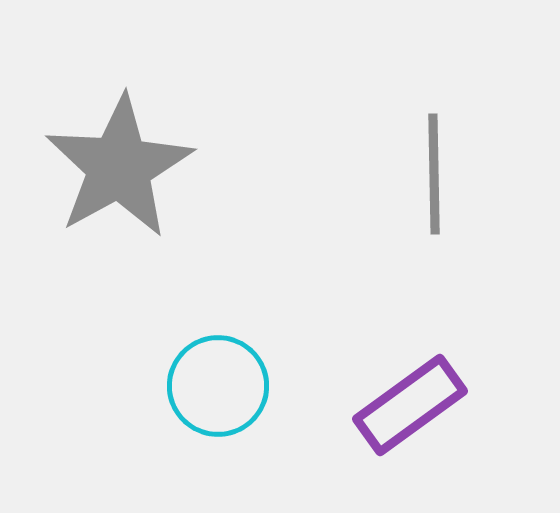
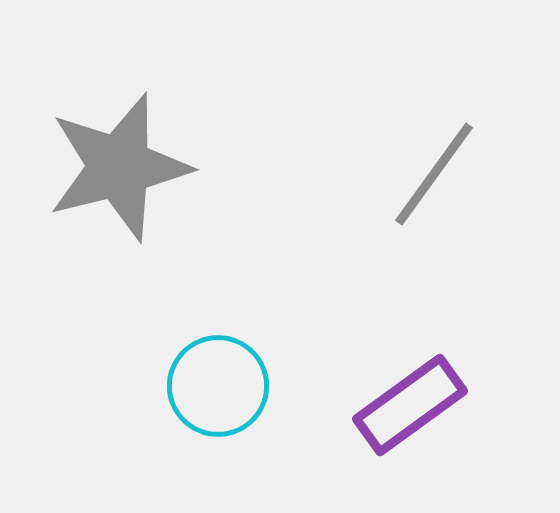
gray star: rotated 15 degrees clockwise
gray line: rotated 37 degrees clockwise
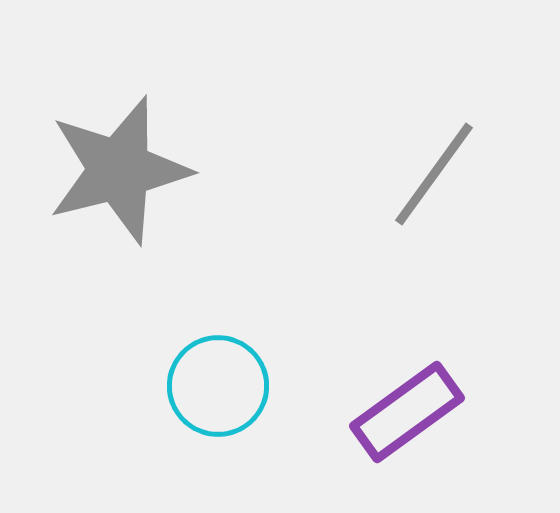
gray star: moved 3 px down
purple rectangle: moved 3 px left, 7 px down
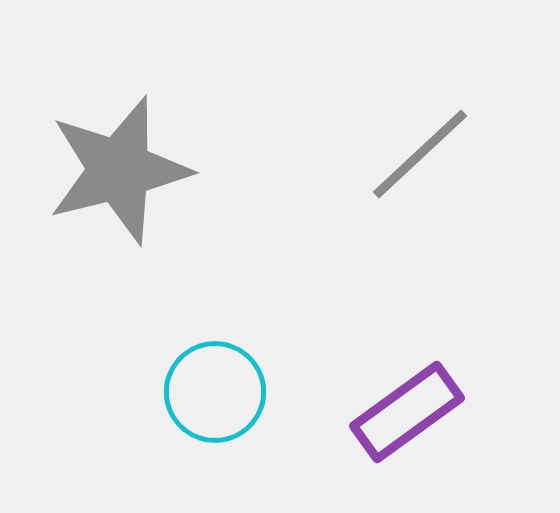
gray line: moved 14 px left, 20 px up; rotated 11 degrees clockwise
cyan circle: moved 3 px left, 6 px down
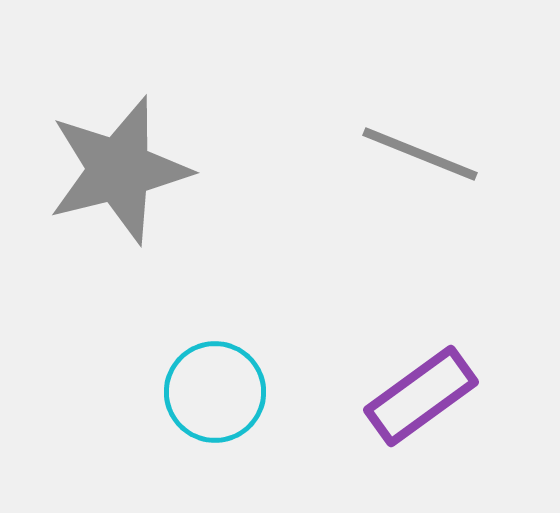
gray line: rotated 65 degrees clockwise
purple rectangle: moved 14 px right, 16 px up
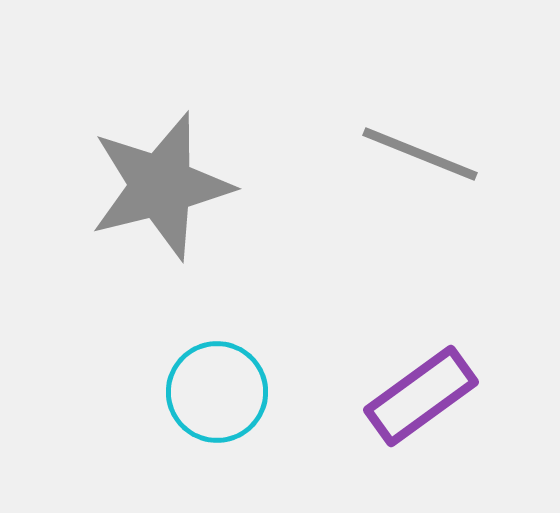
gray star: moved 42 px right, 16 px down
cyan circle: moved 2 px right
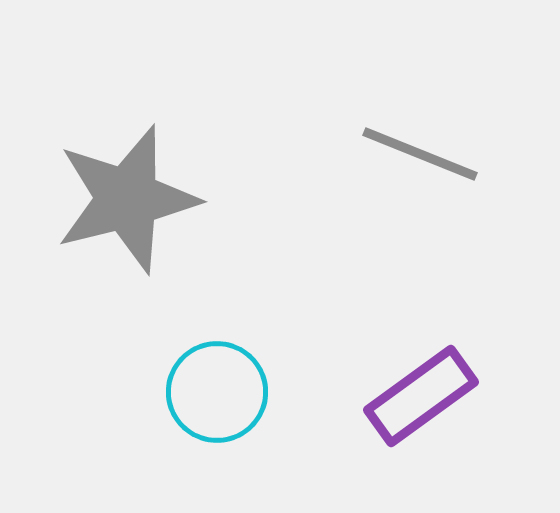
gray star: moved 34 px left, 13 px down
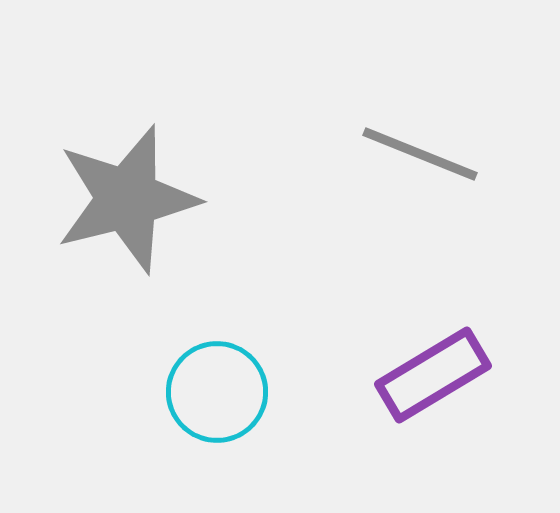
purple rectangle: moved 12 px right, 21 px up; rotated 5 degrees clockwise
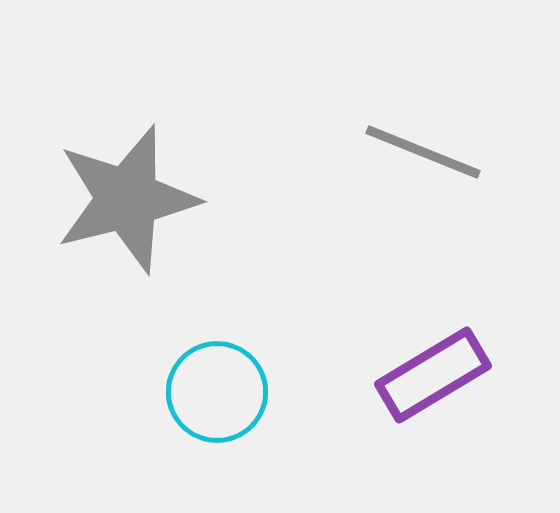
gray line: moved 3 px right, 2 px up
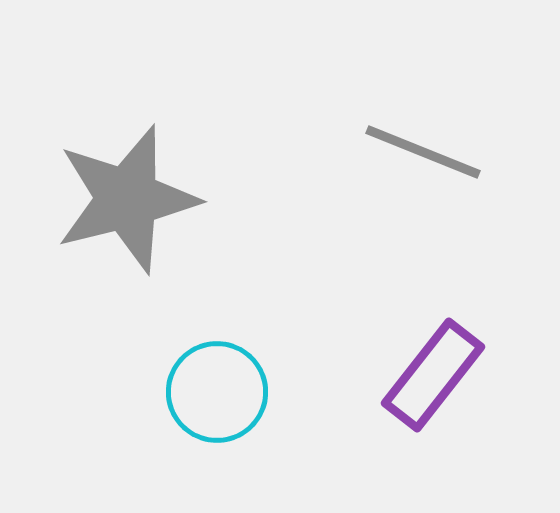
purple rectangle: rotated 21 degrees counterclockwise
